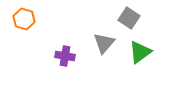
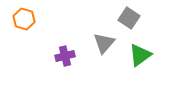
green triangle: moved 3 px down
purple cross: rotated 24 degrees counterclockwise
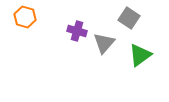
orange hexagon: moved 1 px right, 2 px up
purple cross: moved 12 px right, 25 px up; rotated 30 degrees clockwise
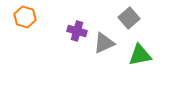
gray square: rotated 15 degrees clockwise
gray triangle: rotated 25 degrees clockwise
green triangle: rotated 25 degrees clockwise
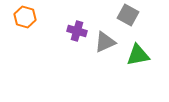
gray square: moved 1 px left, 3 px up; rotated 20 degrees counterclockwise
gray triangle: moved 1 px right, 1 px up
green triangle: moved 2 px left
